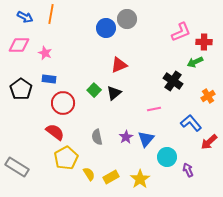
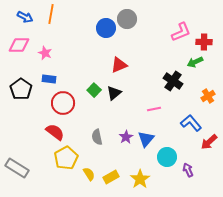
gray rectangle: moved 1 px down
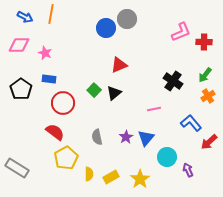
green arrow: moved 10 px right, 13 px down; rotated 28 degrees counterclockwise
blue triangle: moved 1 px up
yellow semicircle: rotated 32 degrees clockwise
